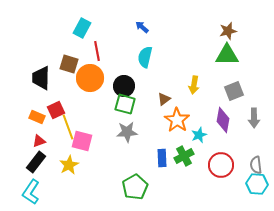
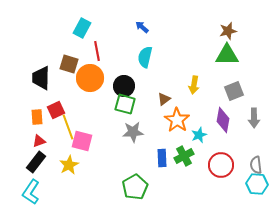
orange rectangle: rotated 63 degrees clockwise
gray star: moved 6 px right
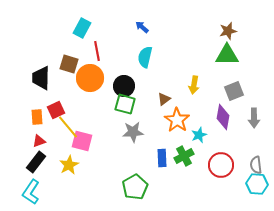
purple diamond: moved 3 px up
yellow line: rotated 20 degrees counterclockwise
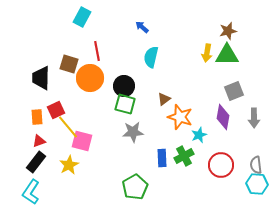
cyan rectangle: moved 11 px up
cyan semicircle: moved 6 px right
yellow arrow: moved 13 px right, 32 px up
orange star: moved 3 px right, 3 px up; rotated 15 degrees counterclockwise
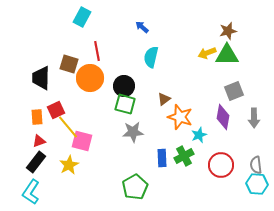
yellow arrow: rotated 60 degrees clockwise
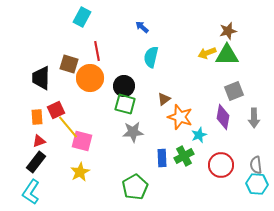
yellow star: moved 11 px right, 7 px down
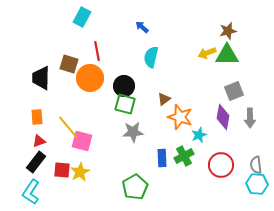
red square: moved 6 px right, 60 px down; rotated 30 degrees clockwise
gray arrow: moved 4 px left
